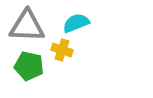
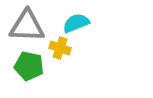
yellow cross: moved 2 px left, 2 px up
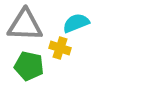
gray triangle: moved 2 px left, 1 px up
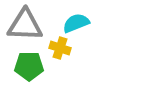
green pentagon: rotated 12 degrees counterclockwise
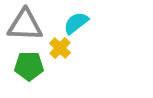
cyan semicircle: rotated 16 degrees counterclockwise
yellow cross: rotated 25 degrees clockwise
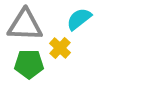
cyan semicircle: moved 3 px right, 4 px up
green pentagon: moved 2 px up
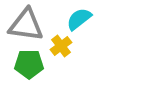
gray triangle: moved 1 px right; rotated 6 degrees clockwise
yellow cross: moved 1 px right, 2 px up; rotated 10 degrees clockwise
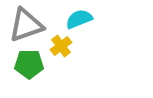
cyan semicircle: rotated 16 degrees clockwise
gray triangle: rotated 27 degrees counterclockwise
